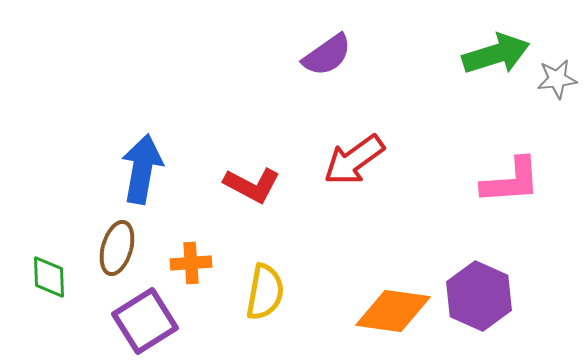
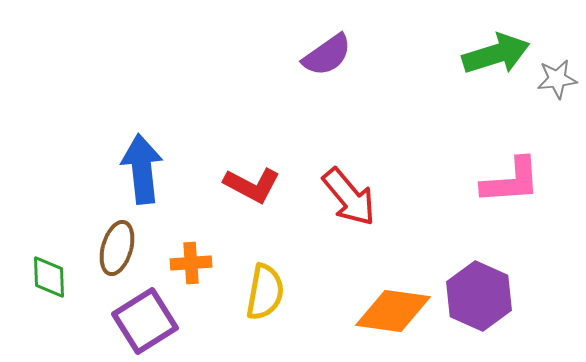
red arrow: moved 5 px left, 37 px down; rotated 94 degrees counterclockwise
blue arrow: rotated 16 degrees counterclockwise
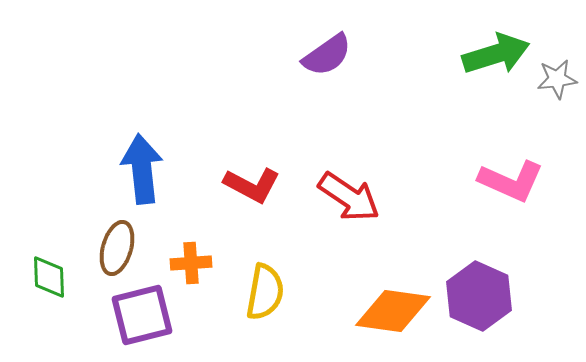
pink L-shape: rotated 28 degrees clockwise
red arrow: rotated 16 degrees counterclockwise
purple square: moved 3 px left, 6 px up; rotated 18 degrees clockwise
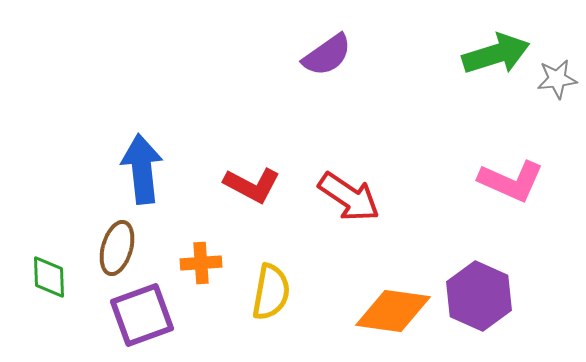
orange cross: moved 10 px right
yellow semicircle: moved 6 px right
purple square: rotated 6 degrees counterclockwise
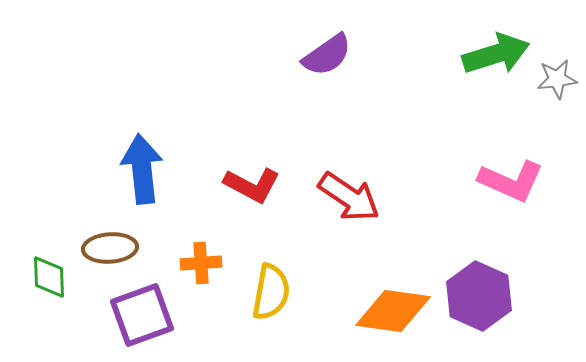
brown ellipse: moved 7 px left; rotated 70 degrees clockwise
